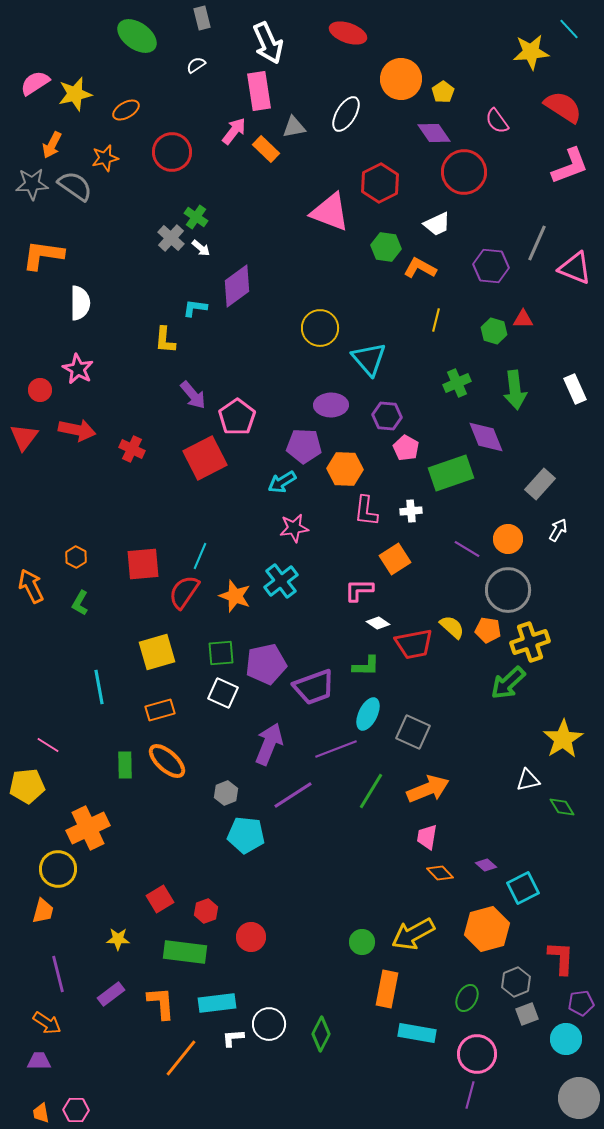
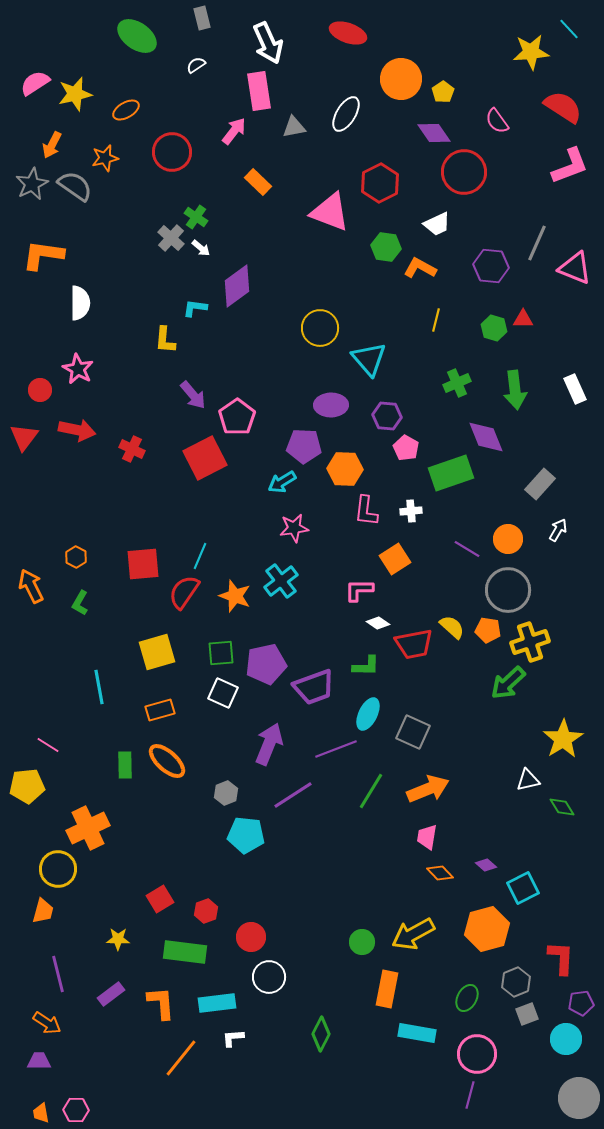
orange rectangle at (266, 149): moved 8 px left, 33 px down
gray star at (32, 184): rotated 24 degrees counterclockwise
green hexagon at (494, 331): moved 3 px up
white circle at (269, 1024): moved 47 px up
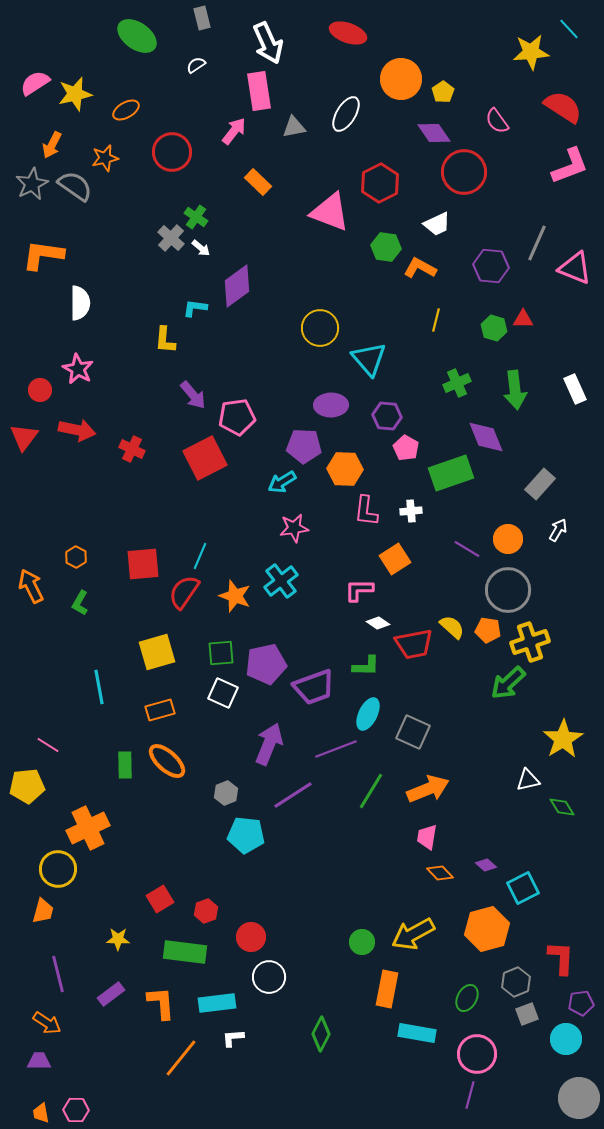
pink pentagon at (237, 417): rotated 27 degrees clockwise
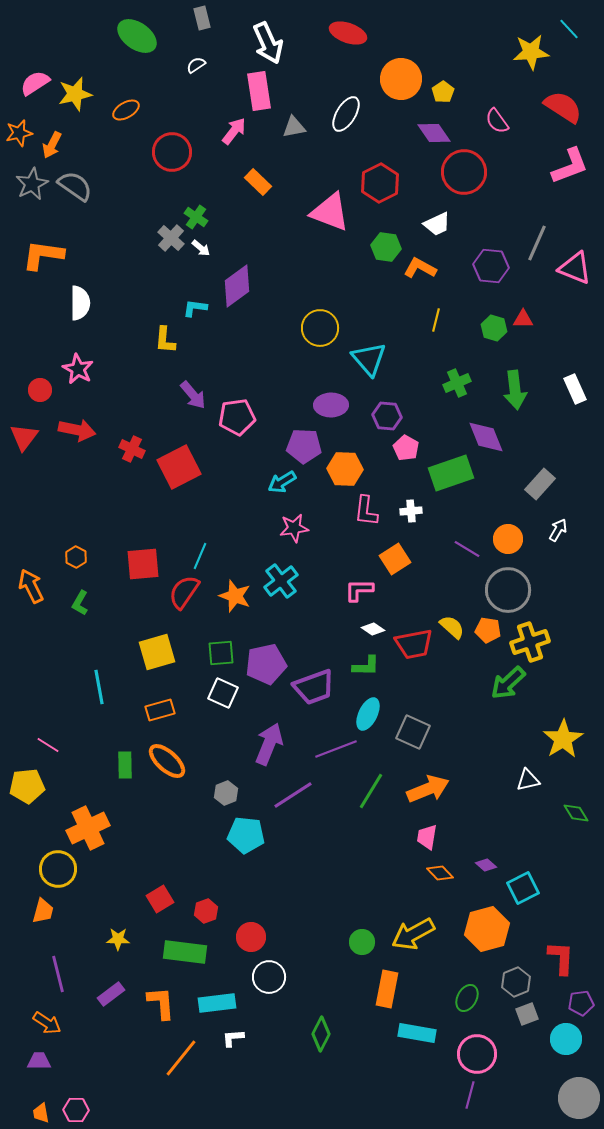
orange star at (105, 158): moved 86 px left, 25 px up
red square at (205, 458): moved 26 px left, 9 px down
white diamond at (378, 623): moved 5 px left, 6 px down
green diamond at (562, 807): moved 14 px right, 6 px down
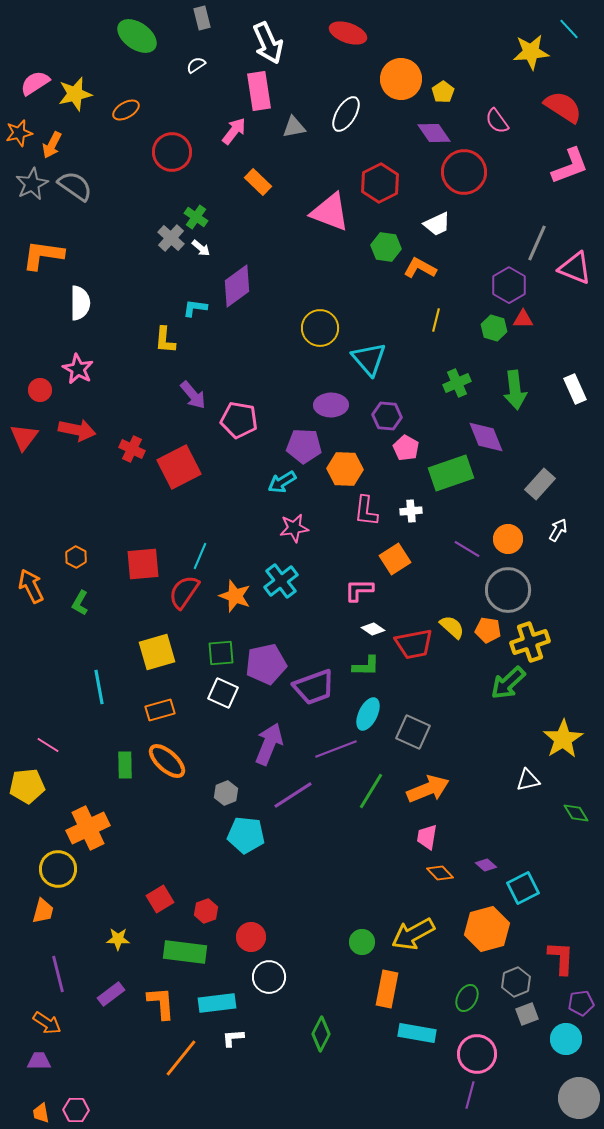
purple hexagon at (491, 266): moved 18 px right, 19 px down; rotated 24 degrees clockwise
pink pentagon at (237, 417): moved 2 px right, 3 px down; rotated 18 degrees clockwise
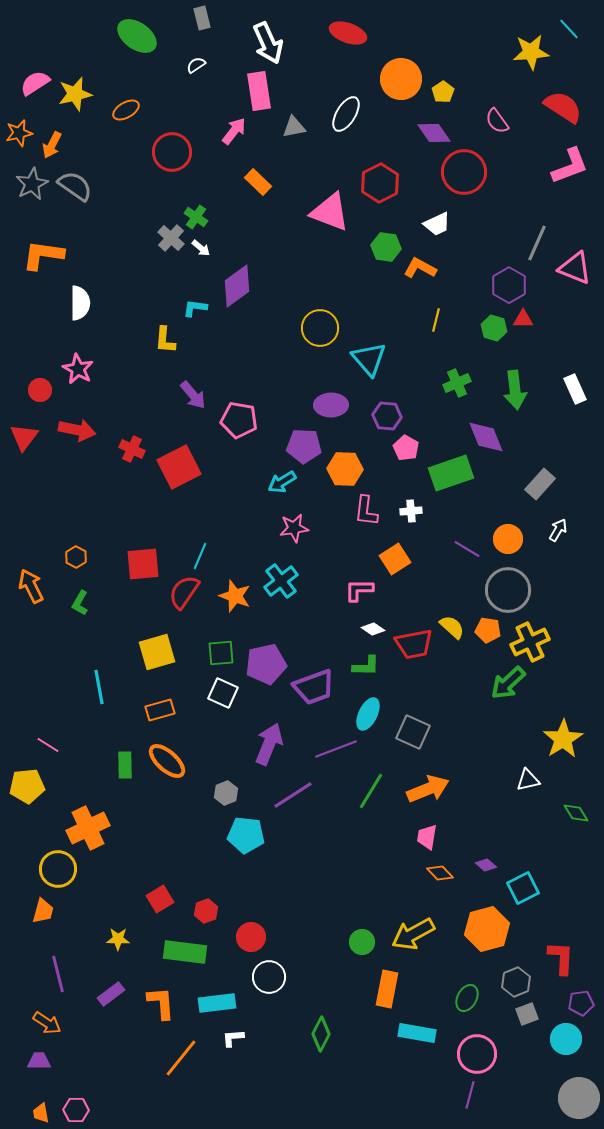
yellow cross at (530, 642): rotated 6 degrees counterclockwise
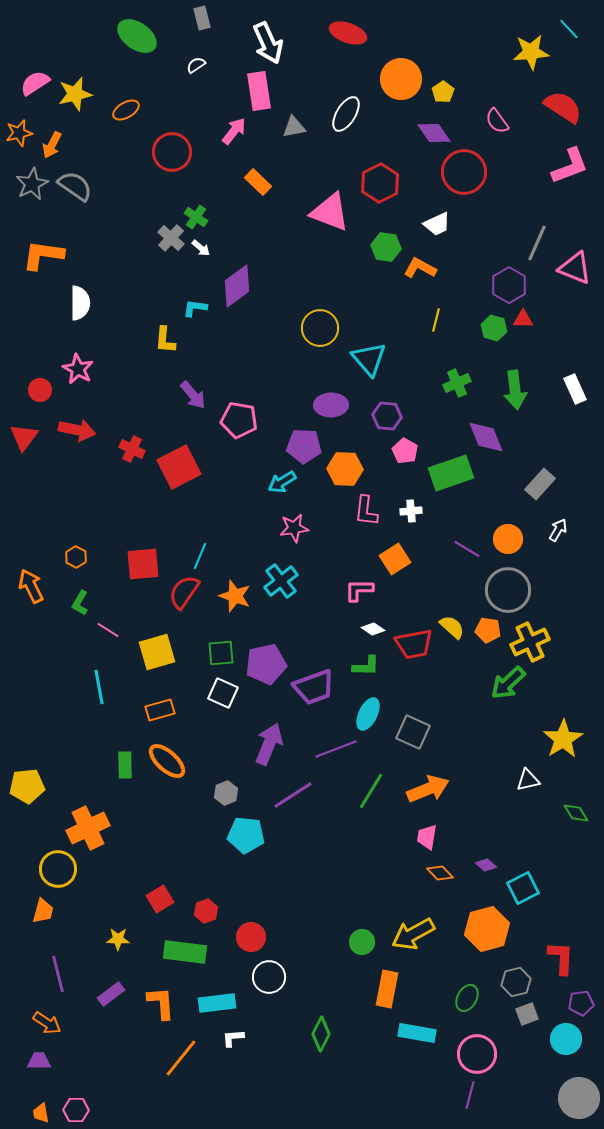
pink pentagon at (406, 448): moved 1 px left, 3 px down
pink line at (48, 745): moved 60 px right, 115 px up
gray hexagon at (516, 982): rotated 8 degrees clockwise
